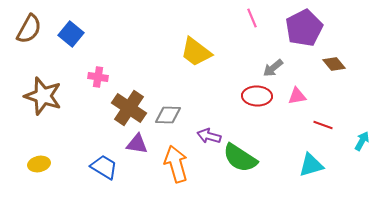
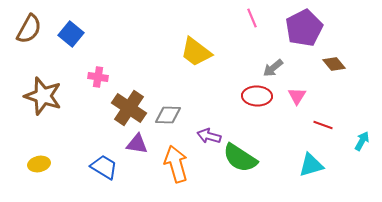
pink triangle: rotated 48 degrees counterclockwise
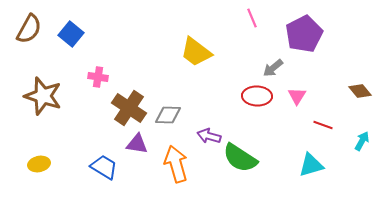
purple pentagon: moved 6 px down
brown diamond: moved 26 px right, 27 px down
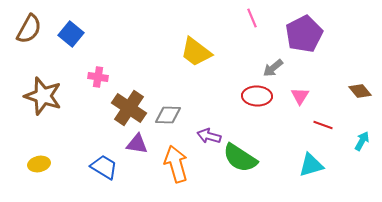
pink triangle: moved 3 px right
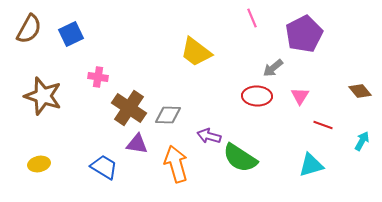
blue square: rotated 25 degrees clockwise
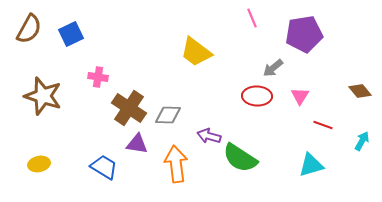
purple pentagon: rotated 18 degrees clockwise
orange arrow: rotated 9 degrees clockwise
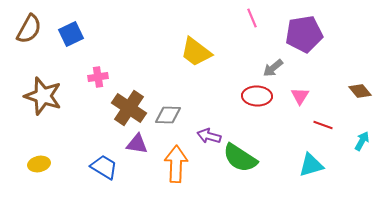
pink cross: rotated 18 degrees counterclockwise
orange arrow: rotated 9 degrees clockwise
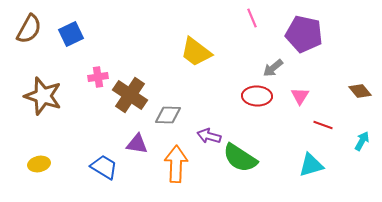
purple pentagon: rotated 21 degrees clockwise
brown cross: moved 1 px right, 13 px up
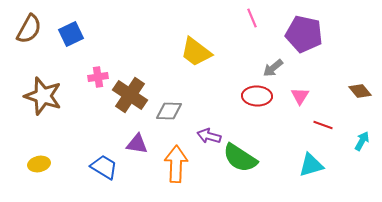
gray diamond: moved 1 px right, 4 px up
